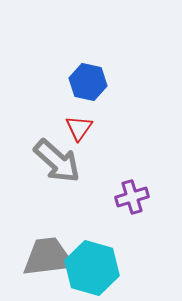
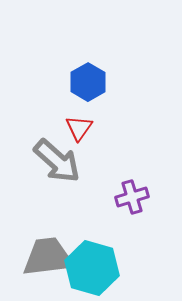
blue hexagon: rotated 18 degrees clockwise
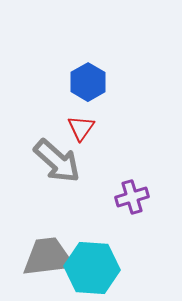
red triangle: moved 2 px right
cyan hexagon: rotated 12 degrees counterclockwise
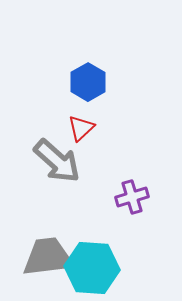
red triangle: rotated 12 degrees clockwise
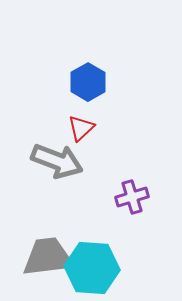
gray arrow: rotated 21 degrees counterclockwise
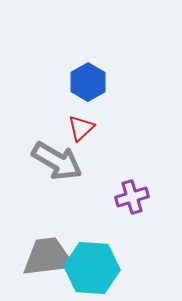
gray arrow: rotated 9 degrees clockwise
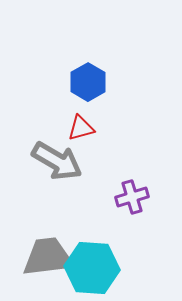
red triangle: rotated 28 degrees clockwise
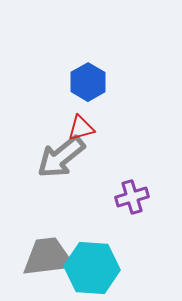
gray arrow: moved 4 px right, 4 px up; rotated 111 degrees clockwise
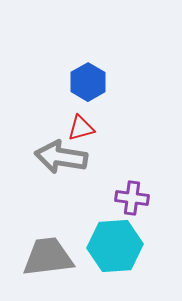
gray arrow: rotated 48 degrees clockwise
purple cross: moved 1 px down; rotated 24 degrees clockwise
cyan hexagon: moved 23 px right, 22 px up; rotated 8 degrees counterclockwise
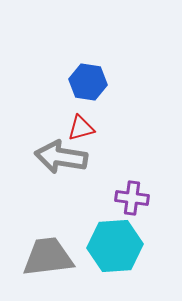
blue hexagon: rotated 21 degrees counterclockwise
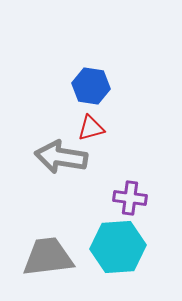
blue hexagon: moved 3 px right, 4 px down
red triangle: moved 10 px right
purple cross: moved 2 px left
cyan hexagon: moved 3 px right, 1 px down
